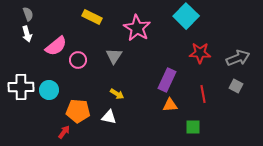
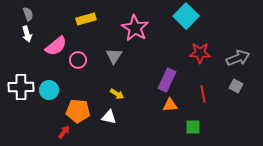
yellow rectangle: moved 6 px left, 2 px down; rotated 42 degrees counterclockwise
pink star: moved 2 px left
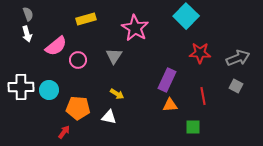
red line: moved 2 px down
orange pentagon: moved 3 px up
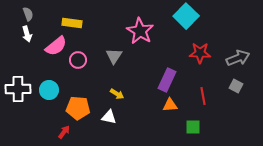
yellow rectangle: moved 14 px left, 4 px down; rotated 24 degrees clockwise
pink star: moved 5 px right, 3 px down
white cross: moved 3 px left, 2 px down
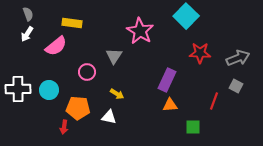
white arrow: rotated 49 degrees clockwise
pink circle: moved 9 px right, 12 px down
red line: moved 11 px right, 5 px down; rotated 30 degrees clockwise
red arrow: moved 5 px up; rotated 152 degrees clockwise
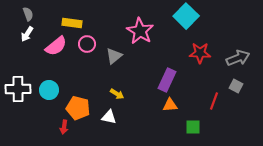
gray triangle: rotated 18 degrees clockwise
pink circle: moved 28 px up
orange pentagon: rotated 10 degrees clockwise
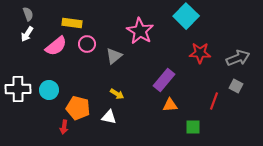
purple rectangle: moved 3 px left; rotated 15 degrees clockwise
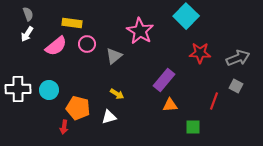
white triangle: rotated 28 degrees counterclockwise
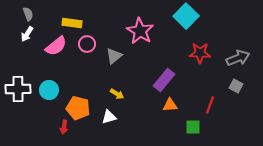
red line: moved 4 px left, 4 px down
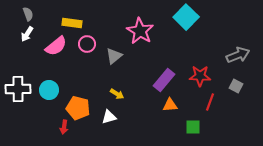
cyan square: moved 1 px down
red star: moved 23 px down
gray arrow: moved 3 px up
red line: moved 3 px up
